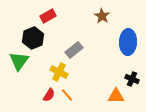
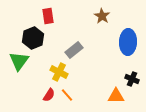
red rectangle: rotated 70 degrees counterclockwise
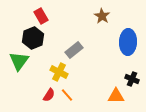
red rectangle: moved 7 px left; rotated 21 degrees counterclockwise
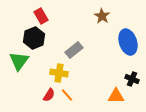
black hexagon: moved 1 px right
blue ellipse: rotated 20 degrees counterclockwise
yellow cross: moved 1 px down; rotated 18 degrees counterclockwise
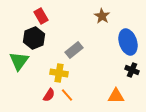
black cross: moved 9 px up
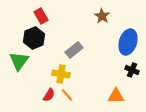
blue ellipse: rotated 35 degrees clockwise
yellow cross: moved 2 px right, 1 px down
